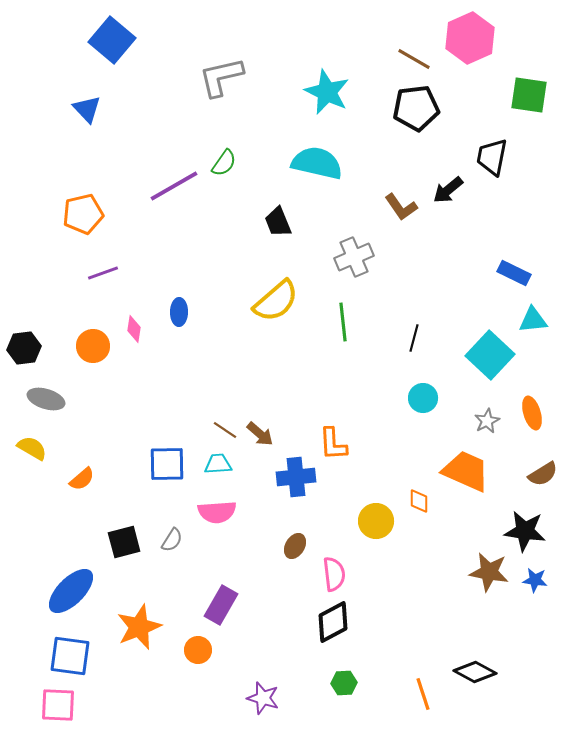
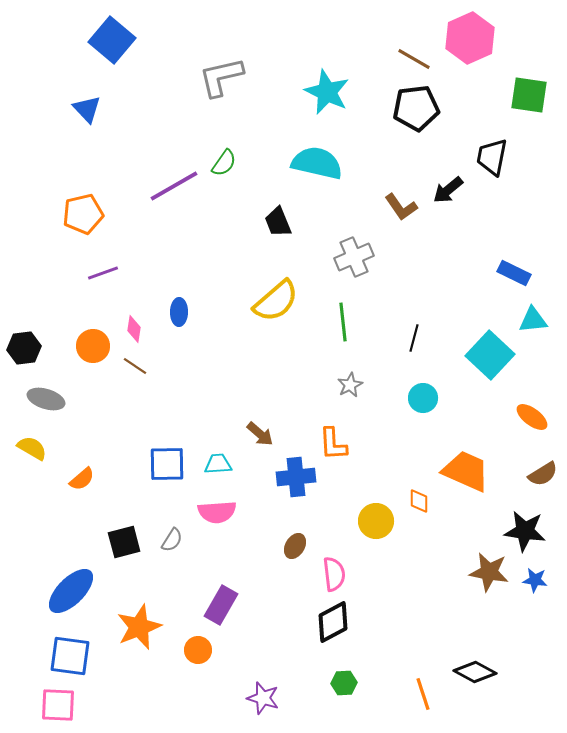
orange ellipse at (532, 413): moved 4 px down; rotated 36 degrees counterclockwise
gray star at (487, 421): moved 137 px left, 36 px up
brown line at (225, 430): moved 90 px left, 64 px up
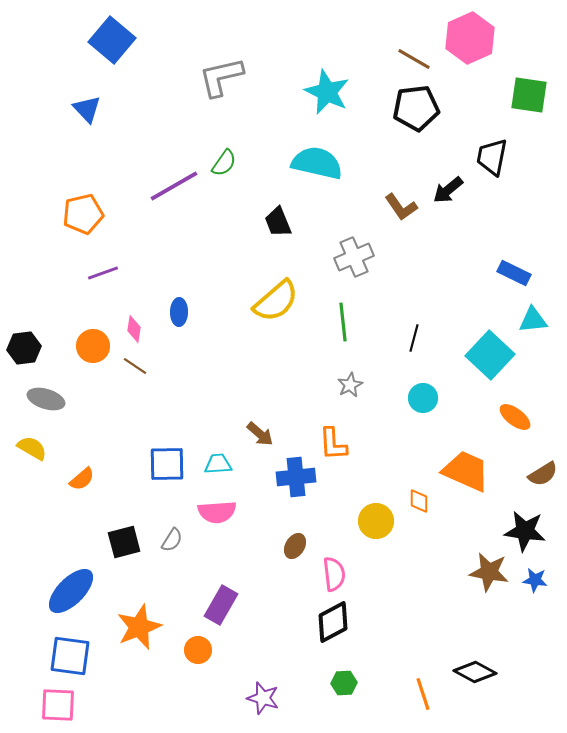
orange ellipse at (532, 417): moved 17 px left
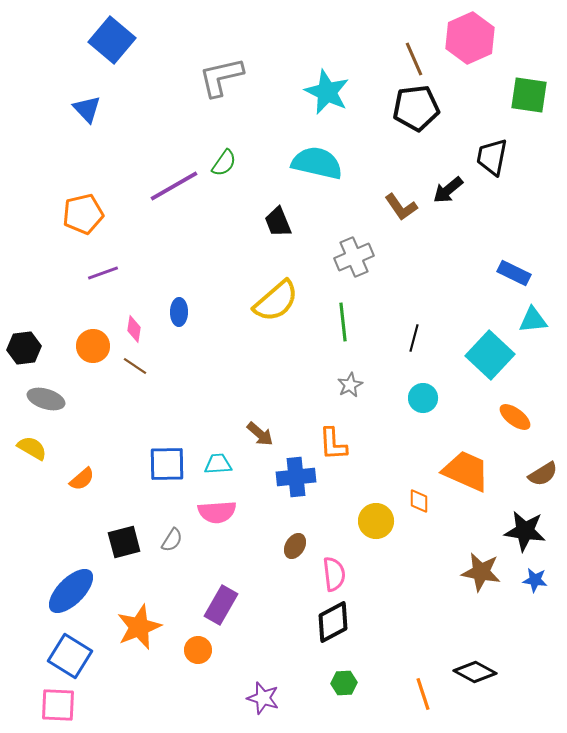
brown line at (414, 59): rotated 36 degrees clockwise
brown star at (489, 572): moved 8 px left
blue square at (70, 656): rotated 24 degrees clockwise
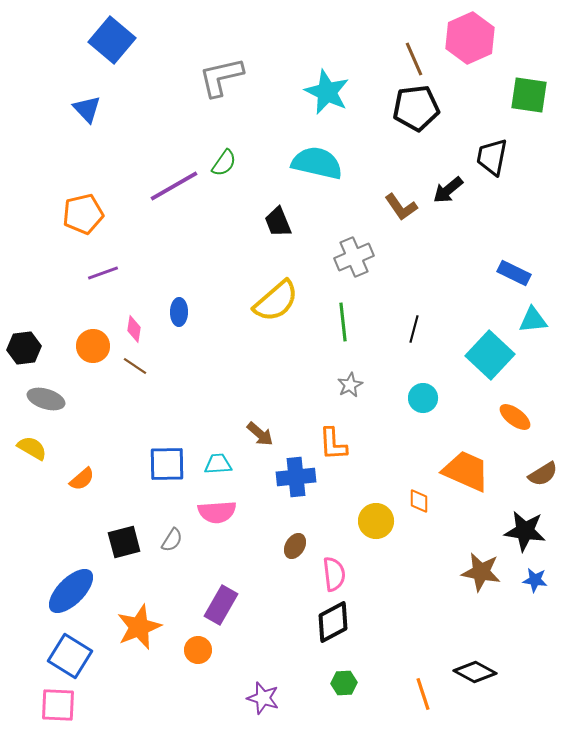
black line at (414, 338): moved 9 px up
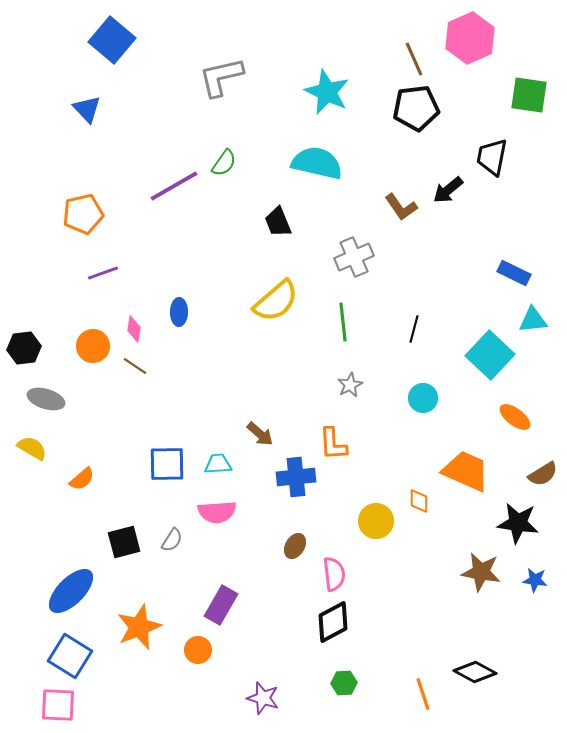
black star at (525, 531): moved 7 px left, 8 px up
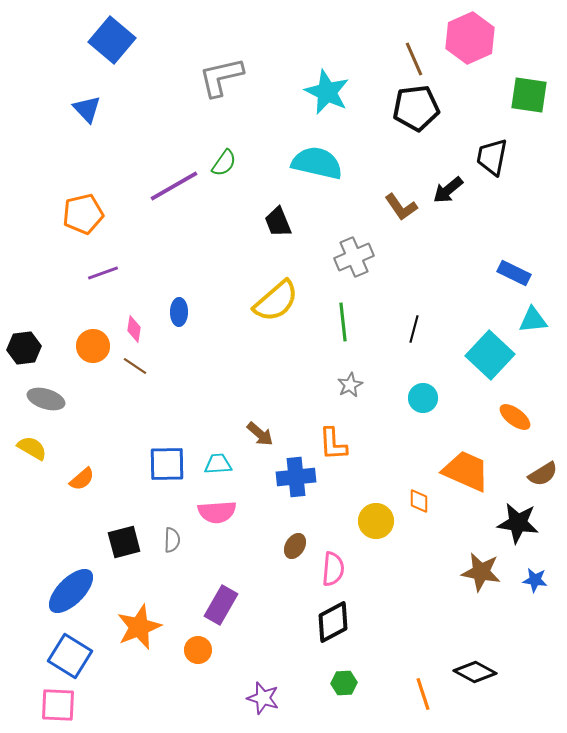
gray semicircle at (172, 540): rotated 30 degrees counterclockwise
pink semicircle at (334, 574): moved 1 px left, 5 px up; rotated 12 degrees clockwise
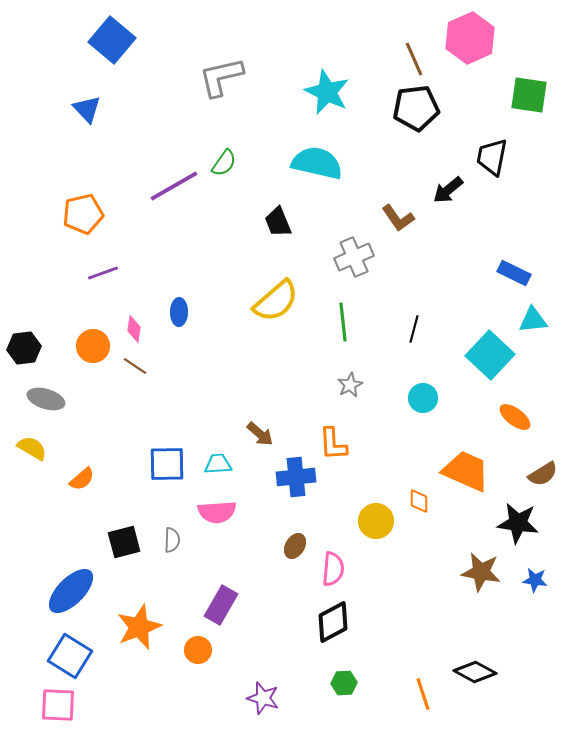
brown L-shape at (401, 207): moved 3 px left, 11 px down
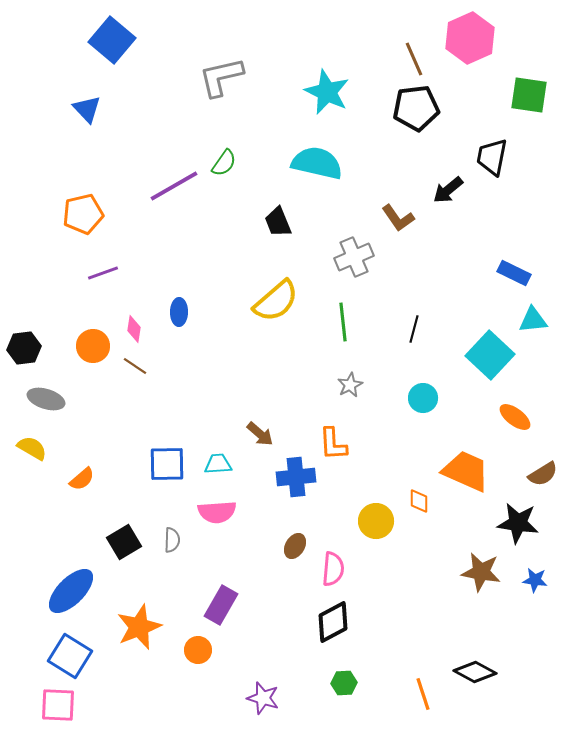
black square at (124, 542): rotated 16 degrees counterclockwise
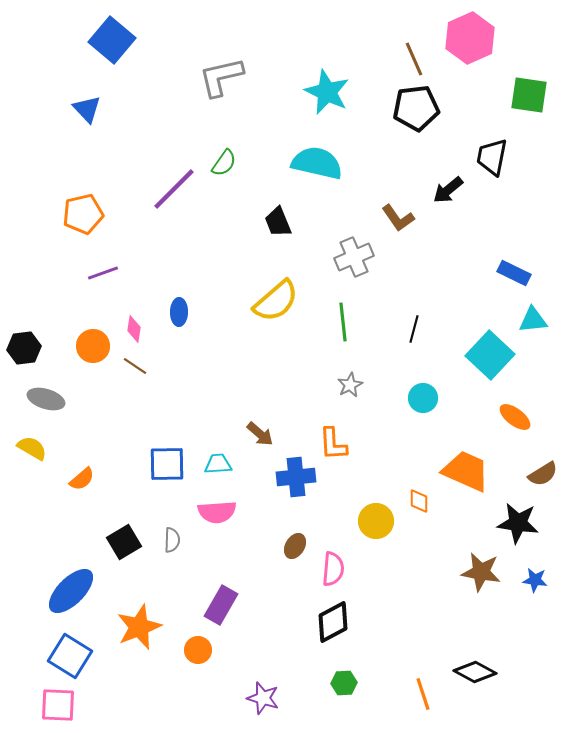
purple line at (174, 186): moved 3 px down; rotated 15 degrees counterclockwise
